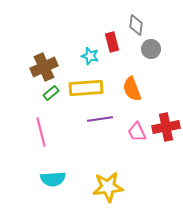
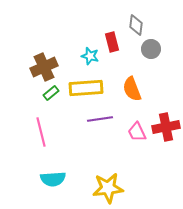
yellow star: moved 1 px down
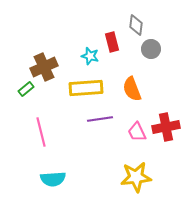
green rectangle: moved 25 px left, 4 px up
yellow star: moved 28 px right, 11 px up
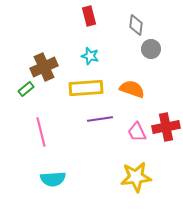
red rectangle: moved 23 px left, 26 px up
orange semicircle: rotated 130 degrees clockwise
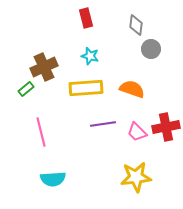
red rectangle: moved 3 px left, 2 px down
purple line: moved 3 px right, 5 px down
pink trapezoid: rotated 20 degrees counterclockwise
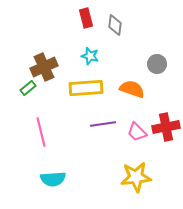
gray diamond: moved 21 px left
gray circle: moved 6 px right, 15 px down
green rectangle: moved 2 px right, 1 px up
